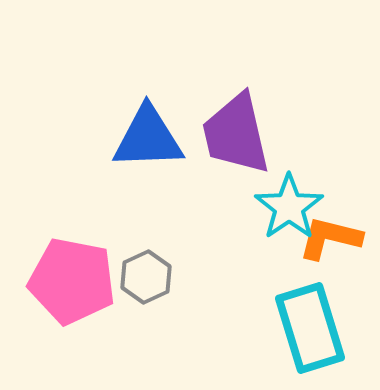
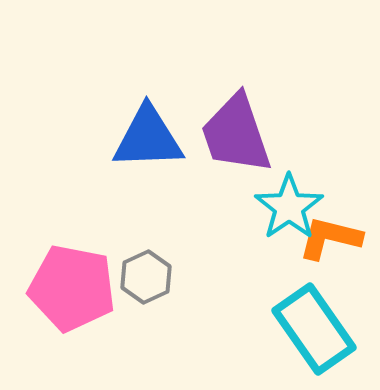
purple trapezoid: rotated 6 degrees counterclockwise
pink pentagon: moved 7 px down
cyan rectangle: moved 4 px right, 1 px down; rotated 18 degrees counterclockwise
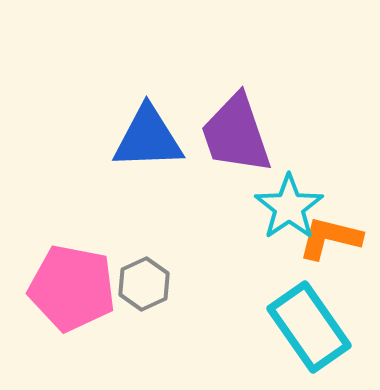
gray hexagon: moved 2 px left, 7 px down
cyan rectangle: moved 5 px left, 2 px up
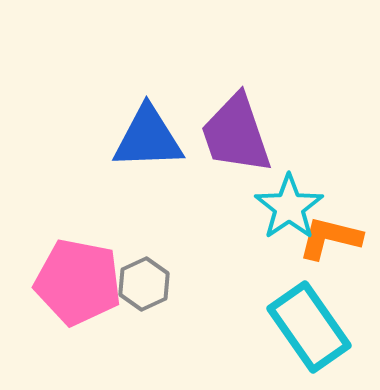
pink pentagon: moved 6 px right, 6 px up
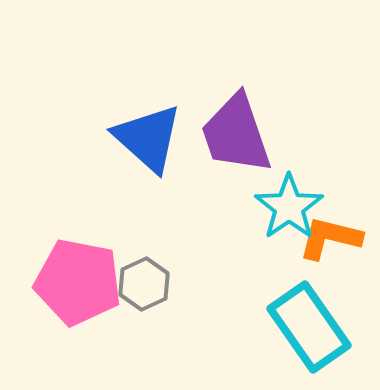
blue triangle: rotated 44 degrees clockwise
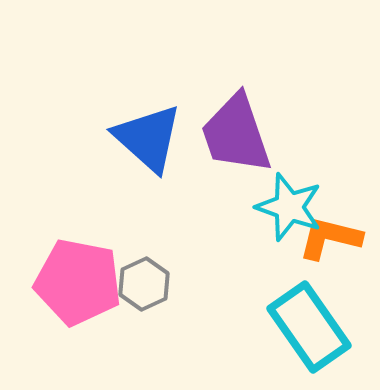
cyan star: rotated 18 degrees counterclockwise
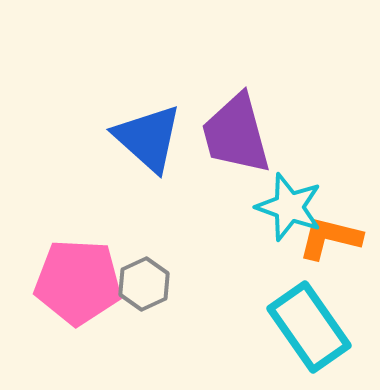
purple trapezoid: rotated 4 degrees clockwise
pink pentagon: rotated 8 degrees counterclockwise
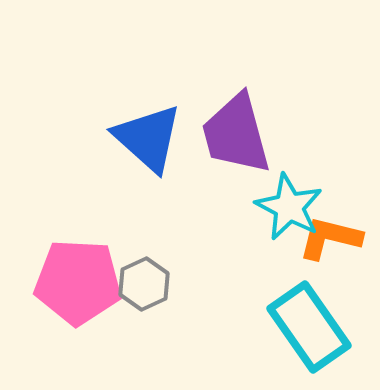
cyan star: rotated 8 degrees clockwise
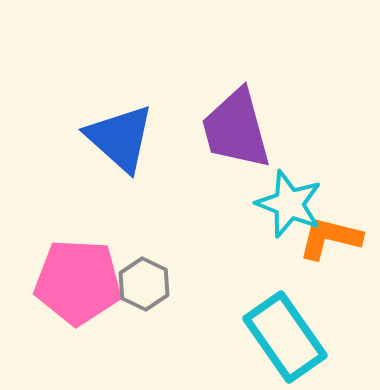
purple trapezoid: moved 5 px up
blue triangle: moved 28 px left
cyan star: moved 3 px up; rotated 6 degrees counterclockwise
gray hexagon: rotated 9 degrees counterclockwise
cyan rectangle: moved 24 px left, 10 px down
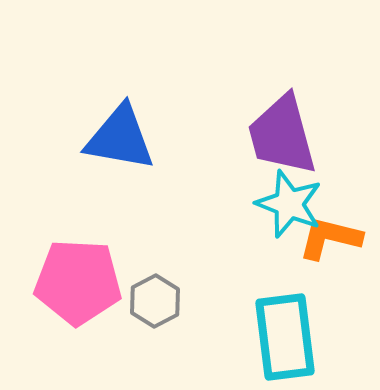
purple trapezoid: moved 46 px right, 6 px down
blue triangle: rotated 32 degrees counterclockwise
gray hexagon: moved 11 px right, 17 px down; rotated 6 degrees clockwise
cyan rectangle: rotated 28 degrees clockwise
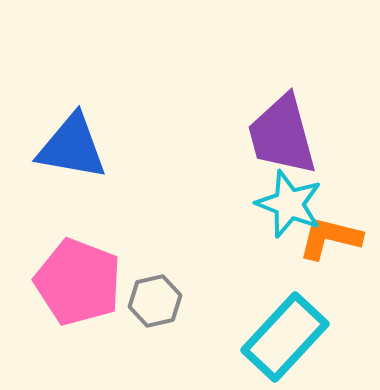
blue triangle: moved 48 px left, 9 px down
pink pentagon: rotated 18 degrees clockwise
gray hexagon: rotated 15 degrees clockwise
cyan rectangle: rotated 50 degrees clockwise
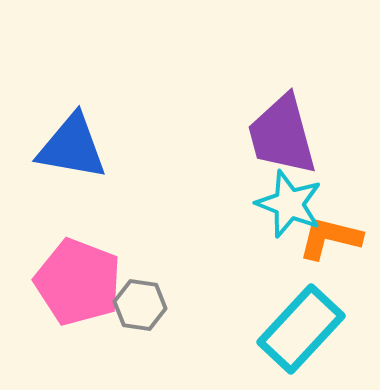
gray hexagon: moved 15 px left, 4 px down; rotated 21 degrees clockwise
cyan rectangle: moved 16 px right, 8 px up
